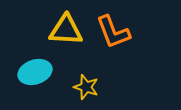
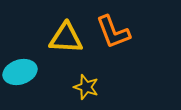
yellow triangle: moved 8 px down
cyan ellipse: moved 15 px left
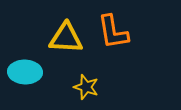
orange L-shape: rotated 12 degrees clockwise
cyan ellipse: moved 5 px right; rotated 20 degrees clockwise
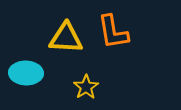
cyan ellipse: moved 1 px right, 1 px down
yellow star: rotated 20 degrees clockwise
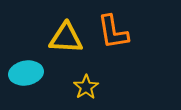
cyan ellipse: rotated 12 degrees counterclockwise
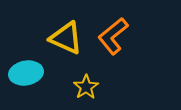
orange L-shape: moved 4 px down; rotated 60 degrees clockwise
yellow triangle: rotated 21 degrees clockwise
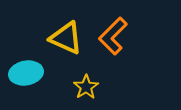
orange L-shape: rotated 6 degrees counterclockwise
